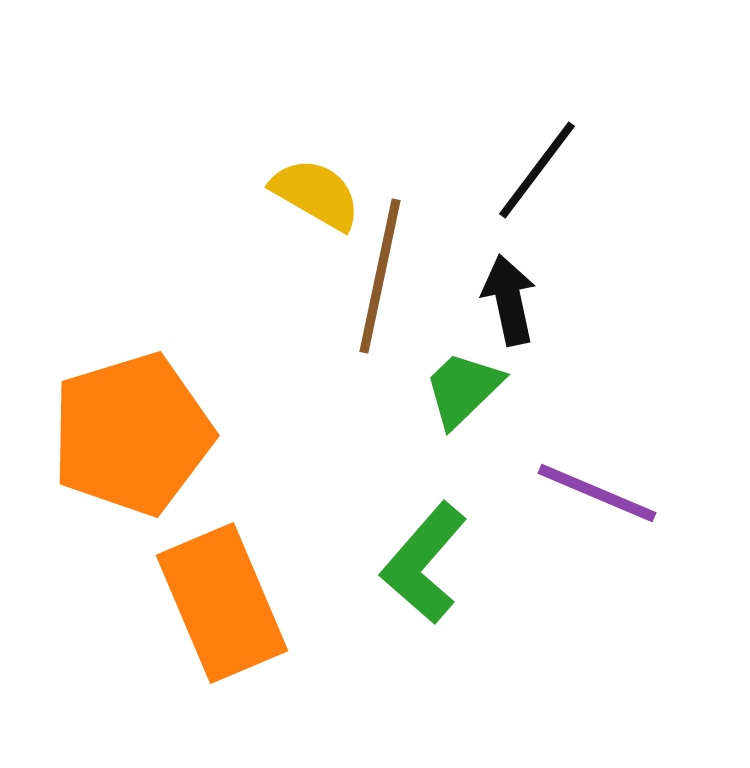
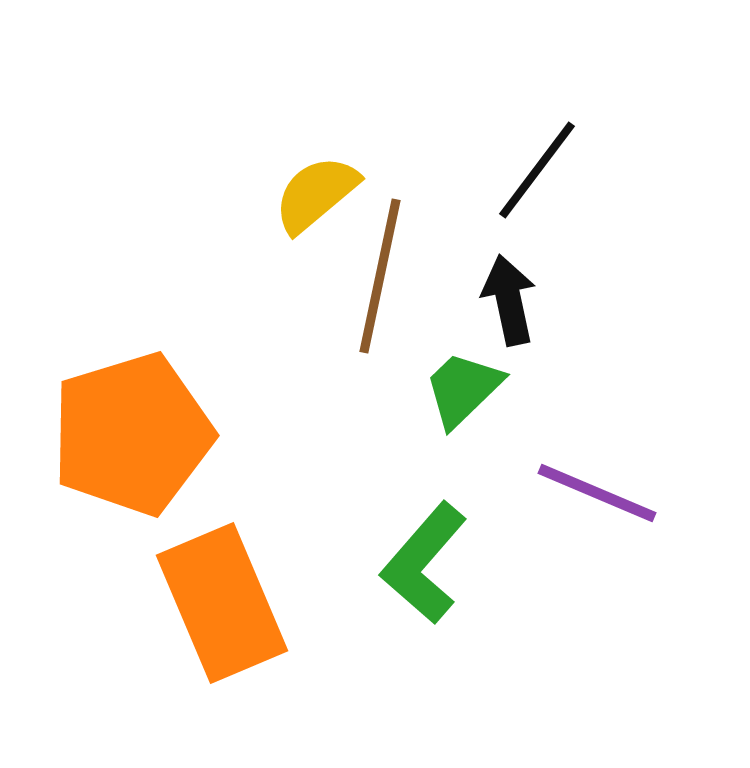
yellow semicircle: rotated 70 degrees counterclockwise
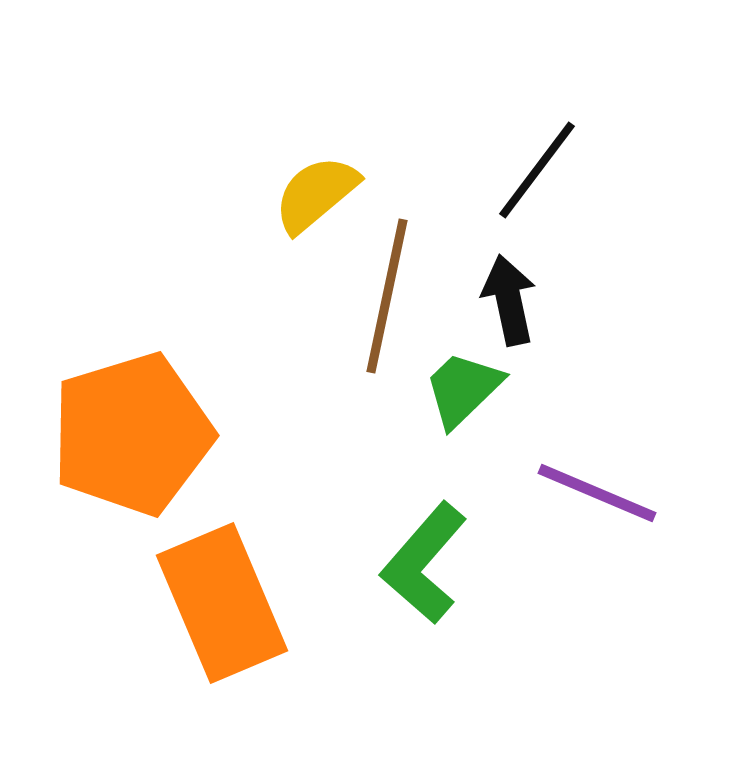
brown line: moved 7 px right, 20 px down
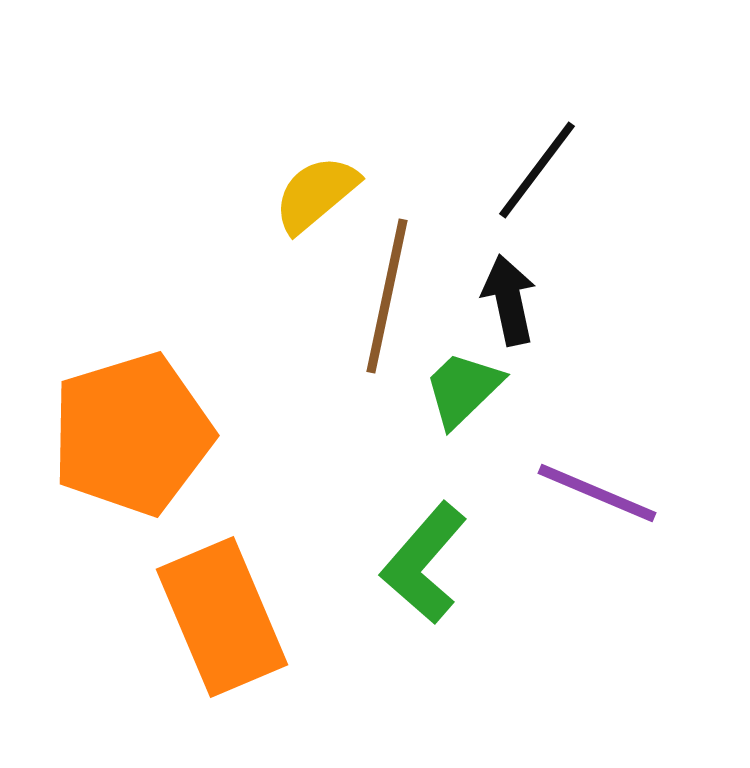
orange rectangle: moved 14 px down
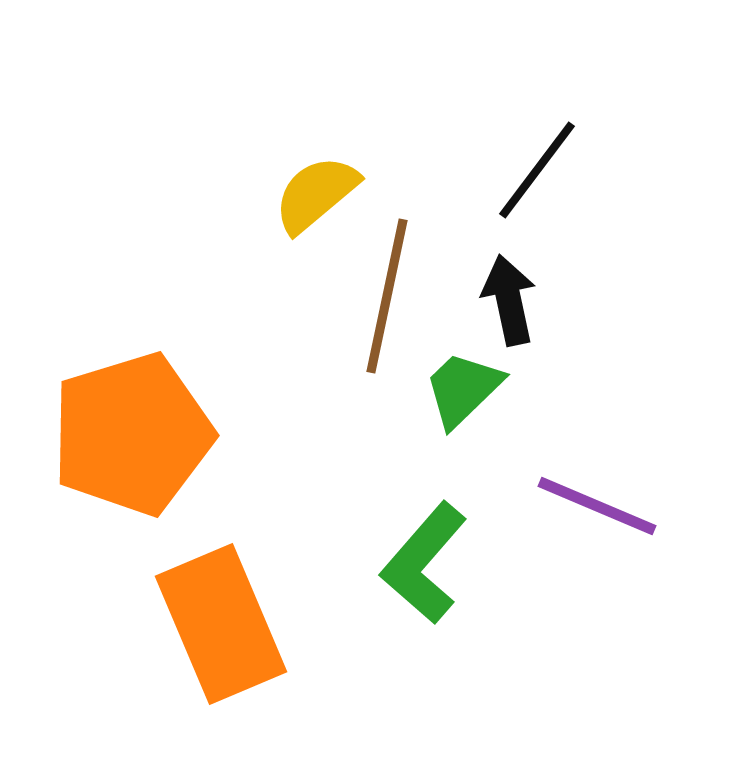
purple line: moved 13 px down
orange rectangle: moved 1 px left, 7 px down
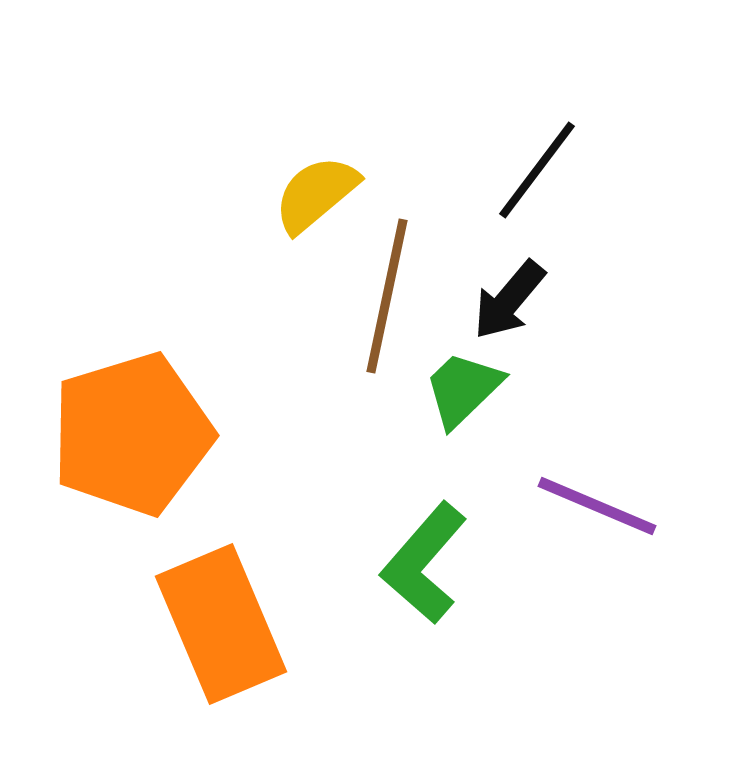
black arrow: rotated 128 degrees counterclockwise
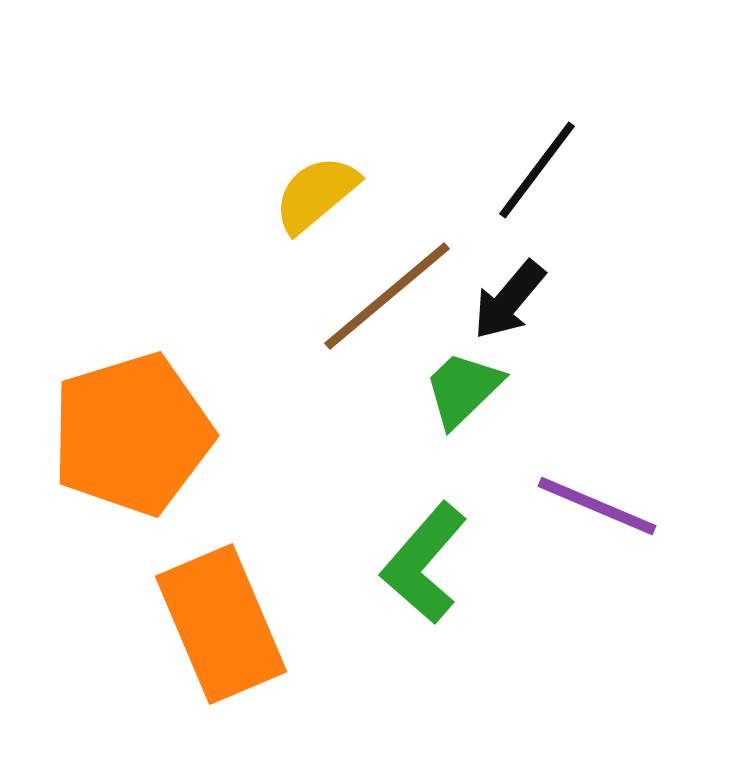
brown line: rotated 38 degrees clockwise
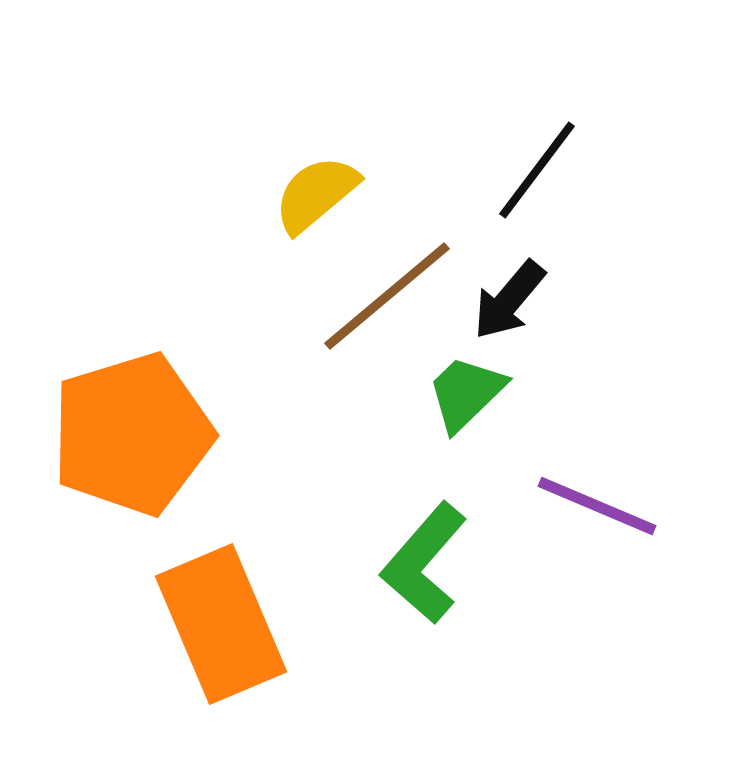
green trapezoid: moved 3 px right, 4 px down
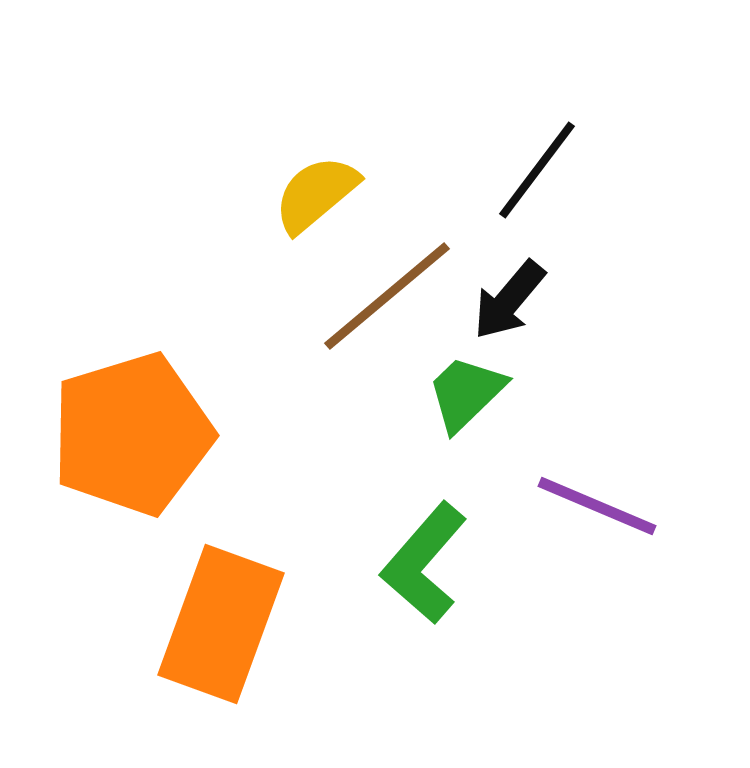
orange rectangle: rotated 43 degrees clockwise
